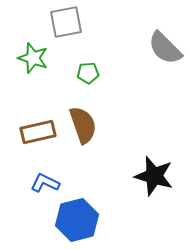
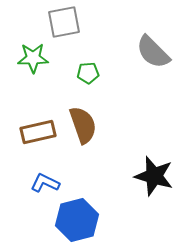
gray square: moved 2 px left
gray semicircle: moved 12 px left, 4 px down
green star: rotated 20 degrees counterclockwise
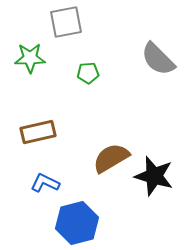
gray square: moved 2 px right
gray semicircle: moved 5 px right, 7 px down
green star: moved 3 px left
brown semicircle: moved 28 px right, 33 px down; rotated 102 degrees counterclockwise
blue hexagon: moved 3 px down
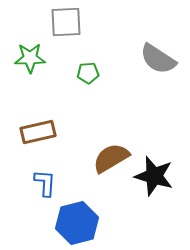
gray square: rotated 8 degrees clockwise
gray semicircle: rotated 12 degrees counterclockwise
blue L-shape: rotated 68 degrees clockwise
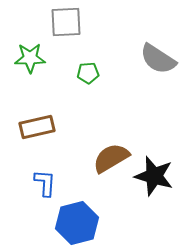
brown rectangle: moved 1 px left, 5 px up
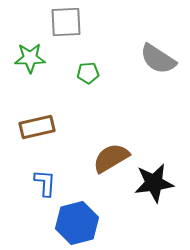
black star: moved 7 px down; rotated 24 degrees counterclockwise
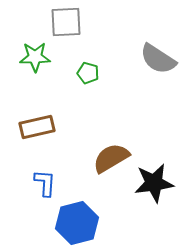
green star: moved 5 px right, 1 px up
green pentagon: rotated 20 degrees clockwise
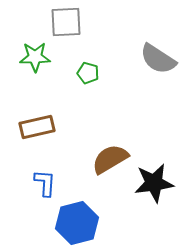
brown semicircle: moved 1 px left, 1 px down
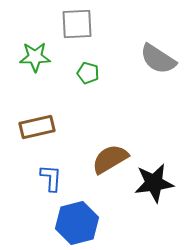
gray square: moved 11 px right, 2 px down
blue L-shape: moved 6 px right, 5 px up
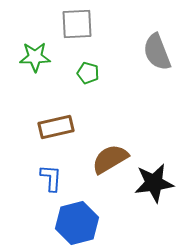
gray semicircle: moved 1 px left, 7 px up; rotated 36 degrees clockwise
brown rectangle: moved 19 px right
